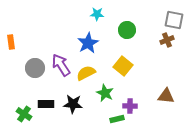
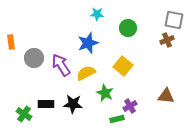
green circle: moved 1 px right, 2 px up
blue star: rotated 10 degrees clockwise
gray circle: moved 1 px left, 10 px up
purple cross: rotated 32 degrees counterclockwise
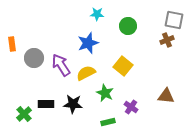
green circle: moved 2 px up
orange rectangle: moved 1 px right, 2 px down
purple cross: moved 1 px right, 1 px down; rotated 24 degrees counterclockwise
green cross: rotated 14 degrees clockwise
green rectangle: moved 9 px left, 3 px down
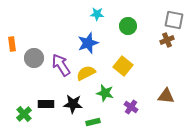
green star: rotated 12 degrees counterclockwise
green rectangle: moved 15 px left
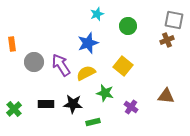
cyan star: rotated 24 degrees counterclockwise
gray circle: moved 4 px down
green cross: moved 10 px left, 5 px up
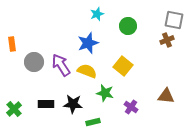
yellow semicircle: moved 1 px right, 2 px up; rotated 48 degrees clockwise
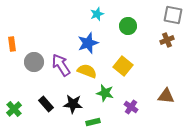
gray square: moved 1 px left, 5 px up
black rectangle: rotated 49 degrees clockwise
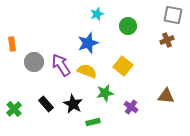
green star: rotated 24 degrees counterclockwise
black star: rotated 24 degrees clockwise
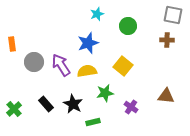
brown cross: rotated 24 degrees clockwise
yellow semicircle: rotated 30 degrees counterclockwise
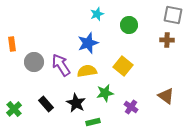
green circle: moved 1 px right, 1 px up
brown triangle: rotated 30 degrees clockwise
black star: moved 3 px right, 1 px up
